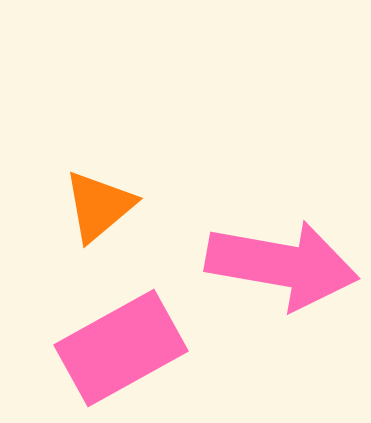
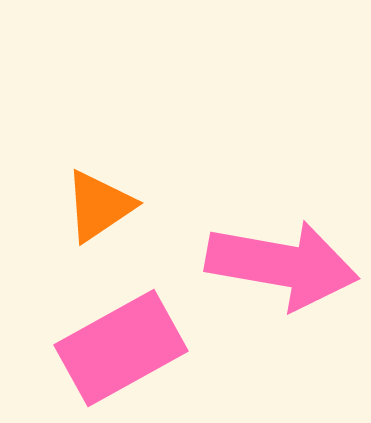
orange triangle: rotated 6 degrees clockwise
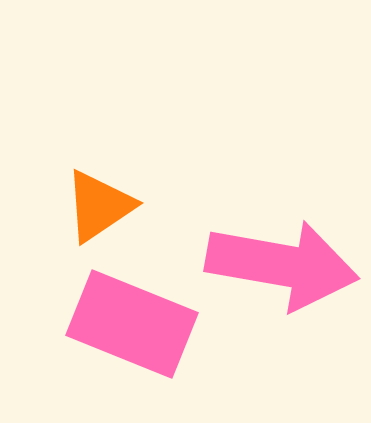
pink rectangle: moved 11 px right, 24 px up; rotated 51 degrees clockwise
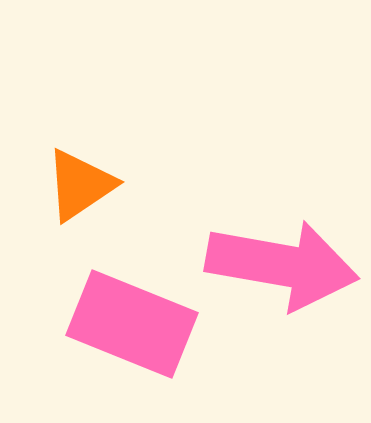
orange triangle: moved 19 px left, 21 px up
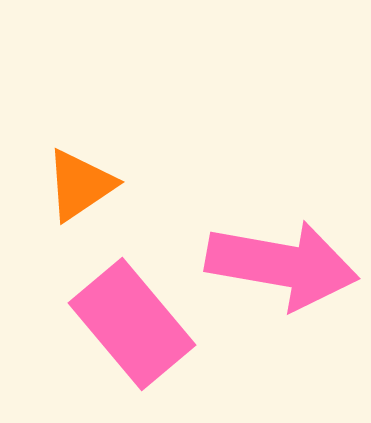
pink rectangle: rotated 28 degrees clockwise
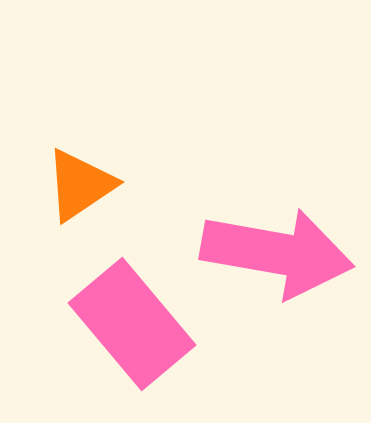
pink arrow: moved 5 px left, 12 px up
